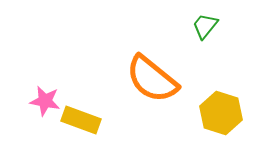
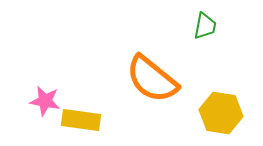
green trapezoid: rotated 152 degrees clockwise
yellow hexagon: rotated 9 degrees counterclockwise
yellow rectangle: rotated 12 degrees counterclockwise
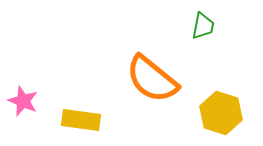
green trapezoid: moved 2 px left
pink star: moved 22 px left; rotated 12 degrees clockwise
yellow hexagon: rotated 9 degrees clockwise
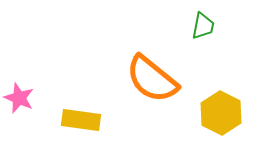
pink star: moved 4 px left, 3 px up
yellow hexagon: rotated 9 degrees clockwise
